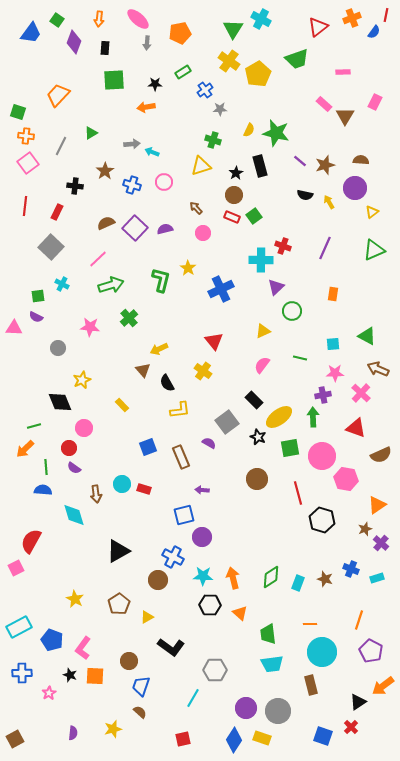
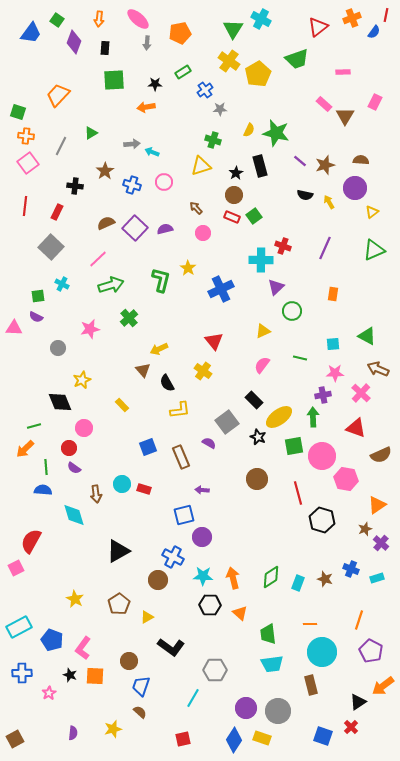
pink star at (90, 327): moved 2 px down; rotated 18 degrees counterclockwise
green square at (290, 448): moved 4 px right, 2 px up
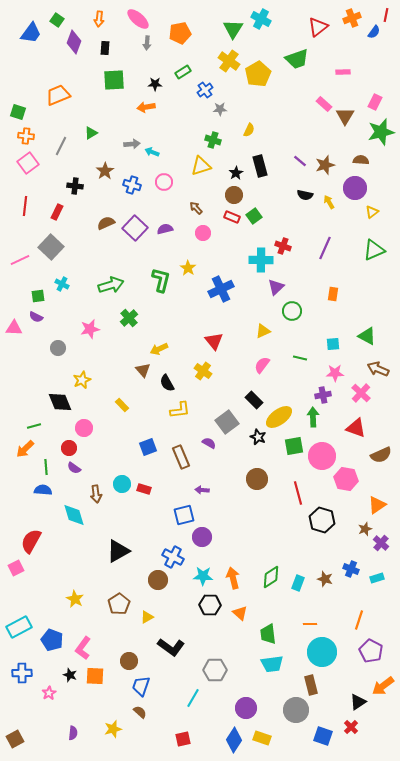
orange trapezoid at (58, 95): rotated 25 degrees clockwise
green star at (276, 133): moved 105 px right, 1 px up; rotated 28 degrees counterclockwise
pink line at (98, 259): moved 78 px left, 1 px down; rotated 18 degrees clockwise
gray circle at (278, 711): moved 18 px right, 1 px up
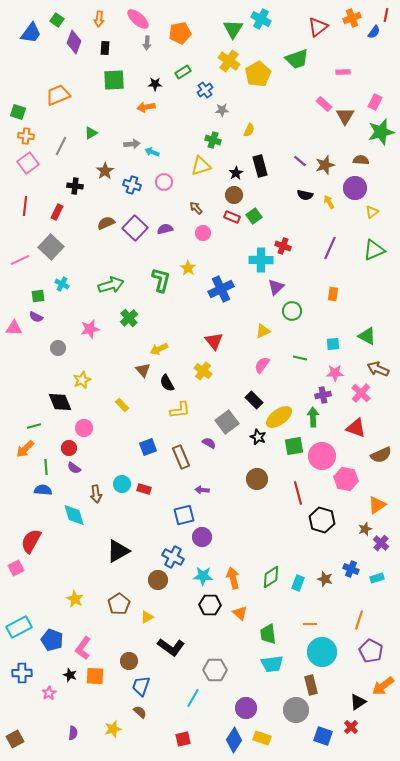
gray star at (220, 109): moved 2 px right, 1 px down
purple line at (325, 248): moved 5 px right
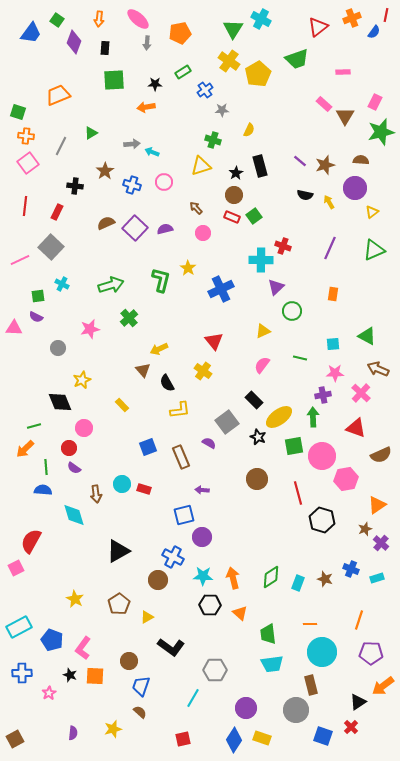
pink hexagon at (346, 479): rotated 20 degrees counterclockwise
purple pentagon at (371, 651): moved 2 px down; rotated 25 degrees counterclockwise
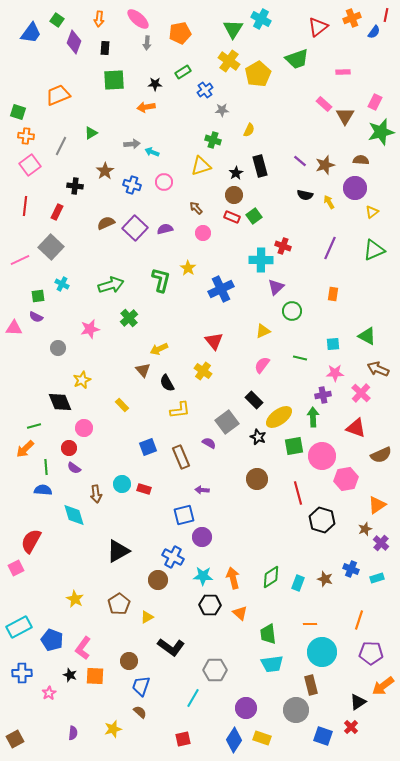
pink square at (28, 163): moved 2 px right, 2 px down
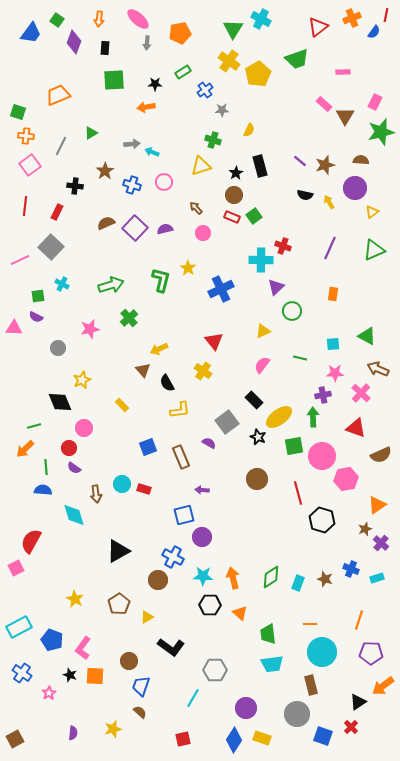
blue cross at (22, 673): rotated 36 degrees clockwise
gray circle at (296, 710): moved 1 px right, 4 px down
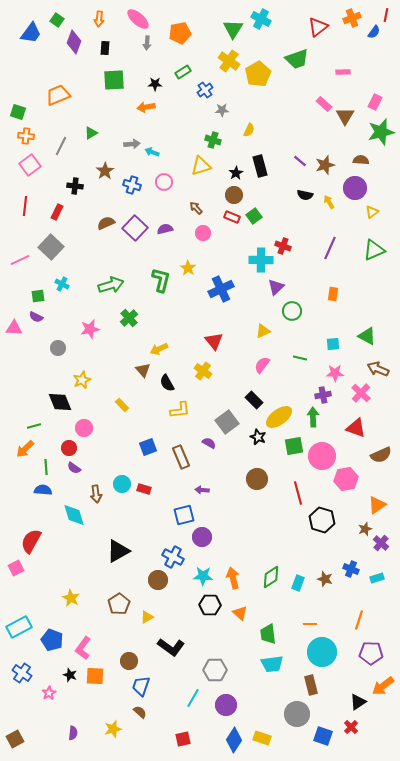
yellow star at (75, 599): moved 4 px left, 1 px up
purple circle at (246, 708): moved 20 px left, 3 px up
